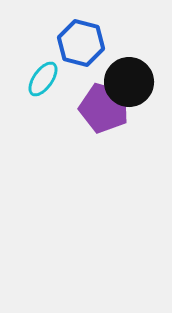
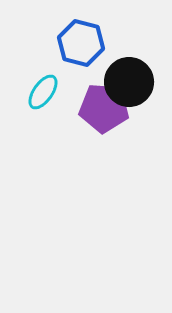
cyan ellipse: moved 13 px down
purple pentagon: rotated 12 degrees counterclockwise
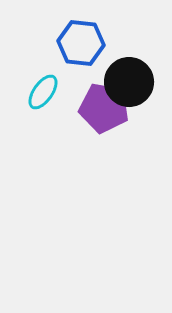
blue hexagon: rotated 9 degrees counterclockwise
purple pentagon: rotated 6 degrees clockwise
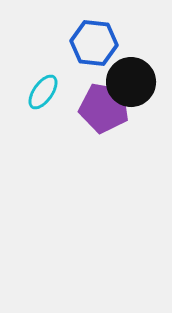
blue hexagon: moved 13 px right
black circle: moved 2 px right
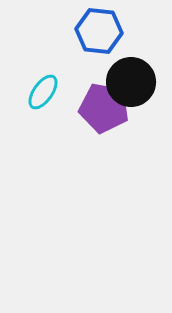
blue hexagon: moved 5 px right, 12 px up
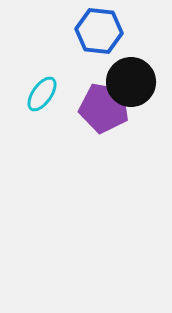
cyan ellipse: moved 1 px left, 2 px down
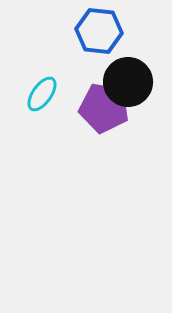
black circle: moved 3 px left
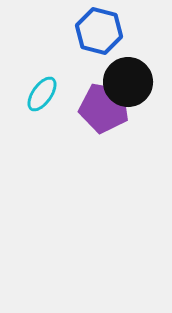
blue hexagon: rotated 9 degrees clockwise
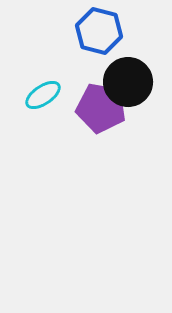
cyan ellipse: moved 1 px right, 1 px down; rotated 21 degrees clockwise
purple pentagon: moved 3 px left
